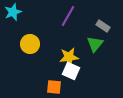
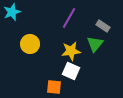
cyan star: moved 1 px left
purple line: moved 1 px right, 2 px down
yellow star: moved 2 px right, 6 px up
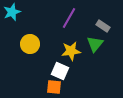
white square: moved 11 px left
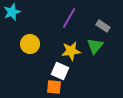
green triangle: moved 2 px down
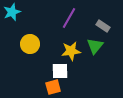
white square: rotated 24 degrees counterclockwise
orange square: moved 1 px left; rotated 21 degrees counterclockwise
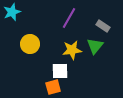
yellow star: moved 1 px right, 1 px up
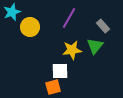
gray rectangle: rotated 16 degrees clockwise
yellow circle: moved 17 px up
